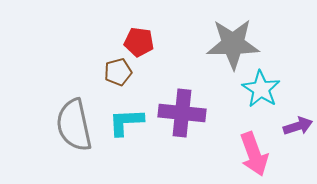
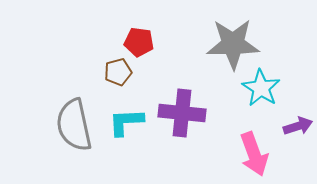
cyan star: moved 1 px up
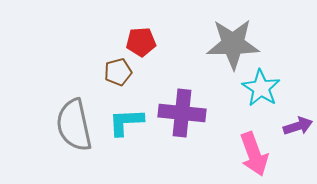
red pentagon: moved 2 px right; rotated 12 degrees counterclockwise
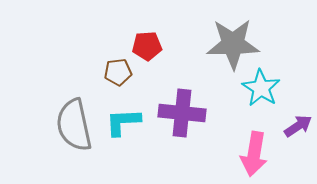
red pentagon: moved 6 px right, 4 px down
brown pentagon: rotated 8 degrees clockwise
cyan L-shape: moved 3 px left
purple arrow: rotated 16 degrees counterclockwise
pink arrow: rotated 30 degrees clockwise
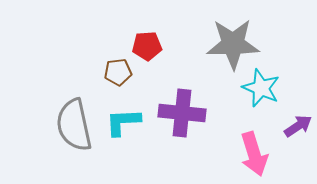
cyan star: rotated 9 degrees counterclockwise
pink arrow: rotated 27 degrees counterclockwise
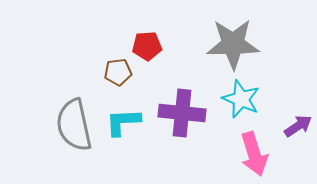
cyan star: moved 20 px left, 11 px down
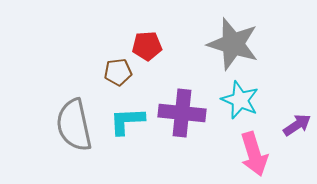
gray star: rotated 18 degrees clockwise
cyan star: moved 1 px left, 1 px down
cyan L-shape: moved 4 px right, 1 px up
purple arrow: moved 1 px left, 1 px up
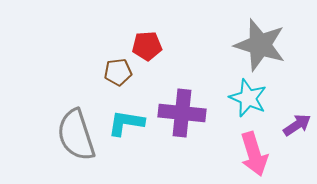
gray star: moved 27 px right, 1 px down
cyan star: moved 8 px right, 2 px up
cyan L-shape: moved 1 px left, 2 px down; rotated 12 degrees clockwise
gray semicircle: moved 2 px right, 10 px down; rotated 6 degrees counterclockwise
